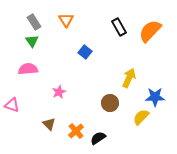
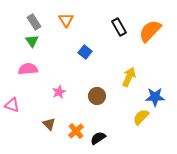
yellow arrow: moved 1 px up
brown circle: moved 13 px left, 7 px up
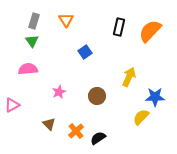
gray rectangle: moved 1 px up; rotated 49 degrees clockwise
black rectangle: rotated 42 degrees clockwise
blue square: rotated 16 degrees clockwise
pink triangle: rotated 49 degrees counterclockwise
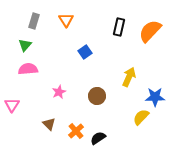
green triangle: moved 7 px left, 4 px down; rotated 16 degrees clockwise
pink triangle: rotated 28 degrees counterclockwise
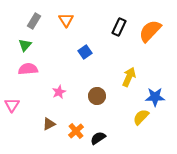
gray rectangle: rotated 14 degrees clockwise
black rectangle: rotated 12 degrees clockwise
brown triangle: rotated 48 degrees clockwise
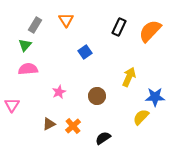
gray rectangle: moved 1 px right, 4 px down
orange cross: moved 3 px left, 5 px up
black semicircle: moved 5 px right
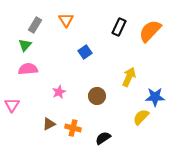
orange cross: moved 2 px down; rotated 35 degrees counterclockwise
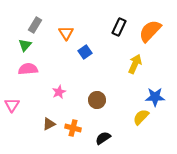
orange triangle: moved 13 px down
yellow arrow: moved 6 px right, 13 px up
brown circle: moved 4 px down
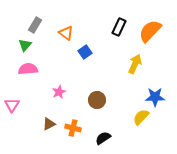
orange triangle: rotated 21 degrees counterclockwise
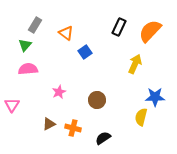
yellow semicircle: rotated 30 degrees counterclockwise
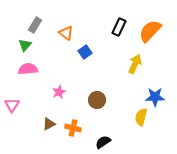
black semicircle: moved 4 px down
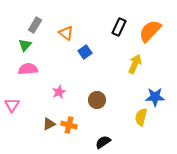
orange cross: moved 4 px left, 3 px up
